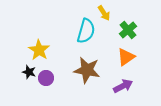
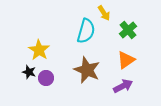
orange triangle: moved 3 px down
brown star: rotated 12 degrees clockwise
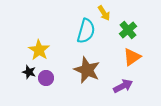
orange triangle: moved 6 px right, 3 px up
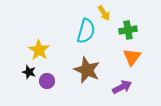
green cross: rotated 30 degrees clockwise
orange triangle: rotated 18 degrees counterclockwise
purple circle: moved 1 px right, 3 px down
purple arrow: moved 1 px left, 1 px down
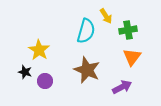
yellow arrow: moved 2 px right, 3 px down
black star: moved 4 px left
purple circle: moved 2 px left
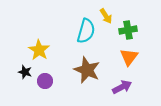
orange triangle: moved 3 px left
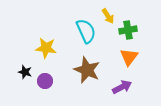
yellow arrow: moved 2 px right
cyan semicircle: rotated 40 degrees counterclockwise
yellow star: moved 7 px right, 2 px up; rotated 25 degrees counterclockwise
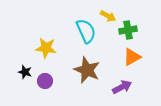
yellow arrow: rotated 28 degrees counterclockwise
orange triangle: moved 3 px right; rotated 24 degrees clockwise
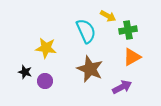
brown star: moved 3 px right, 1 px up
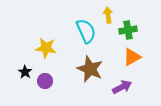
yellow arrow: moved 1 px up; rotated 126 degrees counterclockwise
black star: rotated 16 degrees clockwise
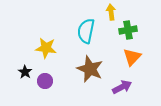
yellow arrow: moved 3 px right, 3 px up
cyan semicircle: rotated 145 degrees counterclockwise
orange triangle: rotated 18 degrees counterclockwise
